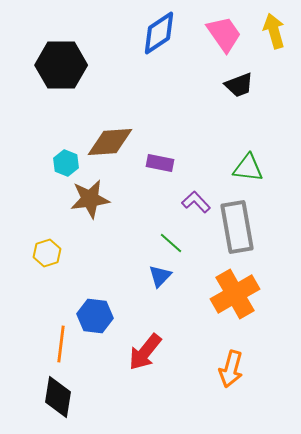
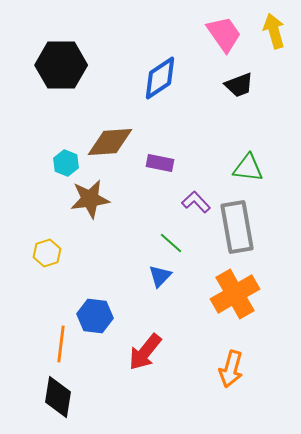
blue diamond: moved 1 px right, 45 px down
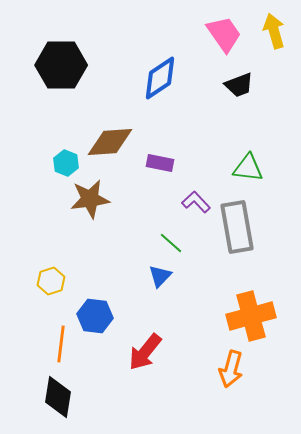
yellow hexagon: moved 4 px right, 28 px down
orange cross: moved 16 px right, 22 px down; rotated 15 degrees clockwise
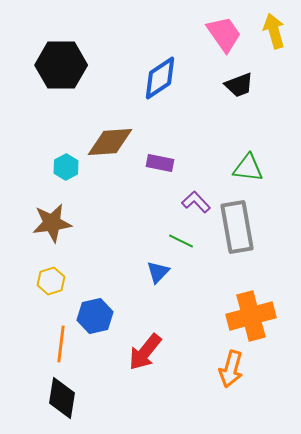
cyan hexagon: moved 4 px down; rotated 10 degrees clockwise
brown star: moved 38 px left, 24 px down
green line: moved 10 px right, 2 px up; rotated 15 degrees counterclockwise
blue triangle: moved 2 px left, 4 px up
blue hexagon: rotated 20 degrees counterclockwise
black diamond: moved 4 px right, 1 px down
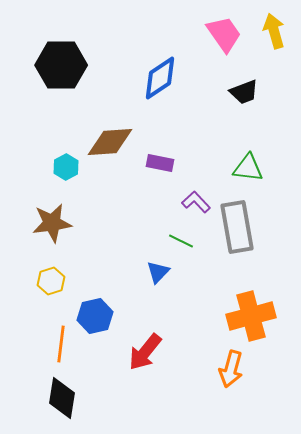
black trapezoid: moved 5 px right, 7 px down
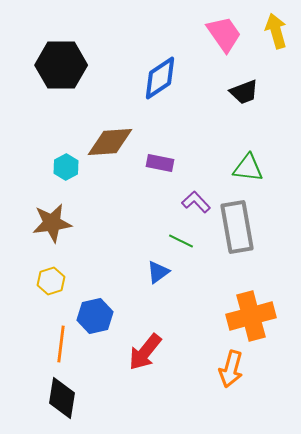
yellow arrow: moved 2 px right
blue triangle: rotated 10 degrees clockwise
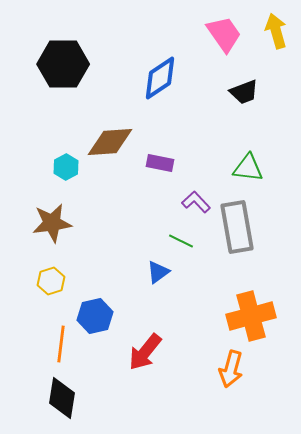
black hexagon: moved 2 px right, 1 px up
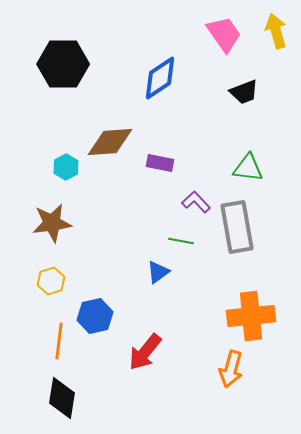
green line: rotated 15 degrees counterclockwise
orange cross: rotated 9 degrees clockwise
orange line: moved 2 px left, 3 px up
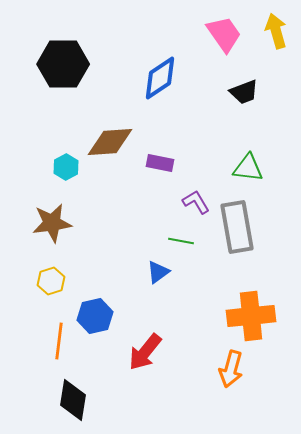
purple L-shape: rotated 12 degrees clockwise
black diamond: moved 11 px right, 2 px down
